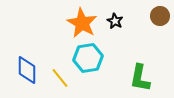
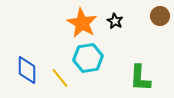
green L-shape: rotated 8 degrees counterclockwise
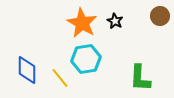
cyan hexagon: moved 2 px left, 1 px down
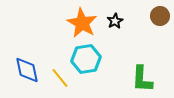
black star: rotated 14 degrees clockwise
blue diamond: rotated 12 degrees counterclockwise
green L-shape: moved 2 px right, 1 px down
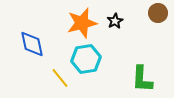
brown circle: moved 2 px left, 3 px up
orange star: rotated 28 degrees clockwise
blue diamond: moved 5 px right, 26 px up
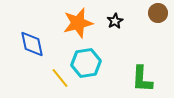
orange star: moved 4 px left
cyan hexagon: moved 4 px down
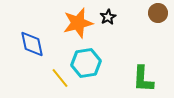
black star: moved 7 px left, 4 px up
green L-shape: moved 1 px right
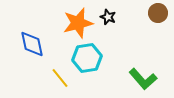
black star: rotated 21 degrees counterclockwise
cyan hexagon: moved 1 px right, 5 px up
green L-shape: rotated 44 degrees counterclockwise
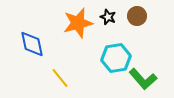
brown circle: moved 21 px left, 3 px down
cyan hexagon: moved 29 px right
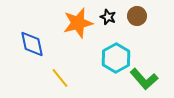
cyan hexagon: rotated 20 degrees counterclockwise
green L-shape: moved 1 px right
